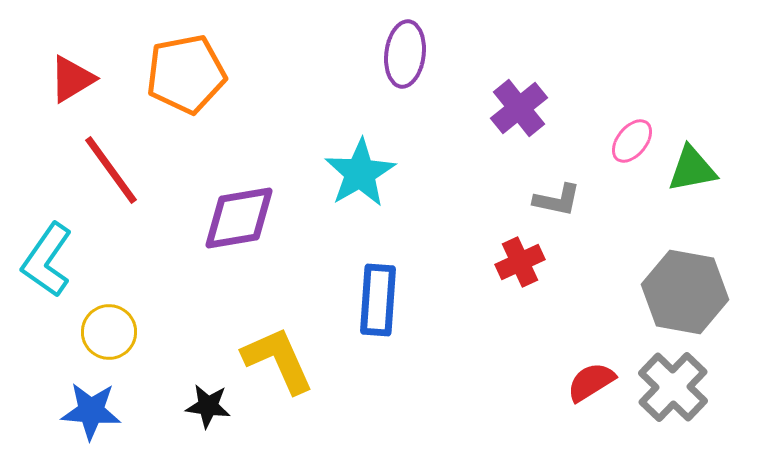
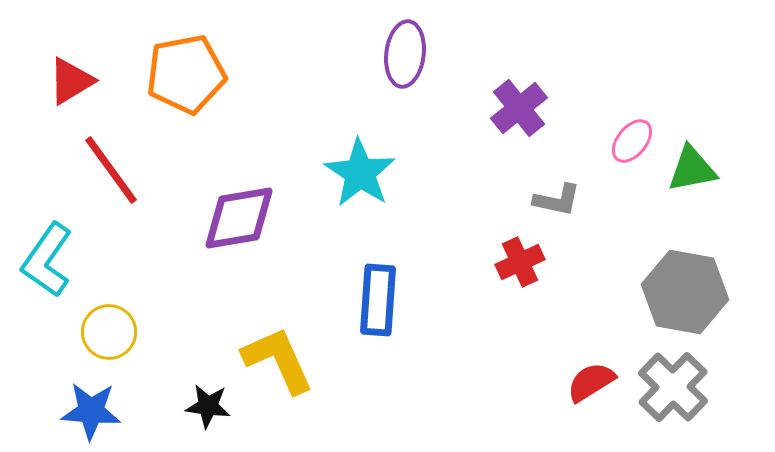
red triangle: moved 1 px left, 2 px down
cyan star: rotated 8 degrees counterclockwise
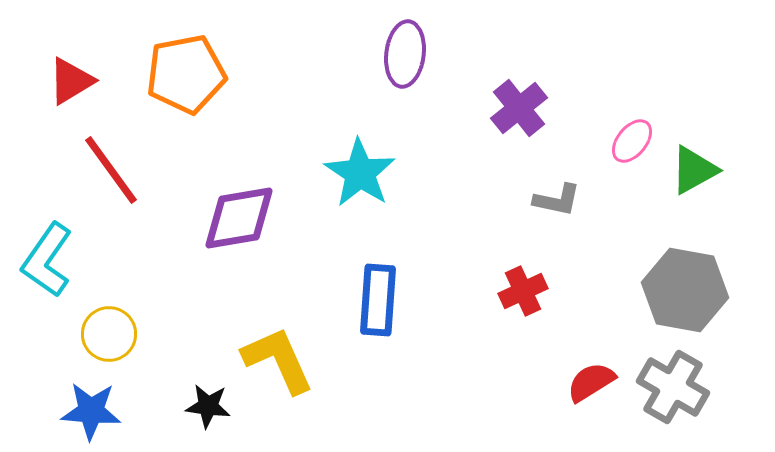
green triangle: moved 2 px right, 1 px down; rotated 18 degrees counterclockwise
red cross: moved 3 px right, 29 px down
gray hexagon: moved 2 px up
yellow circle: moved 2 px down
gray cross: rotated 14 degrees counterclockwise
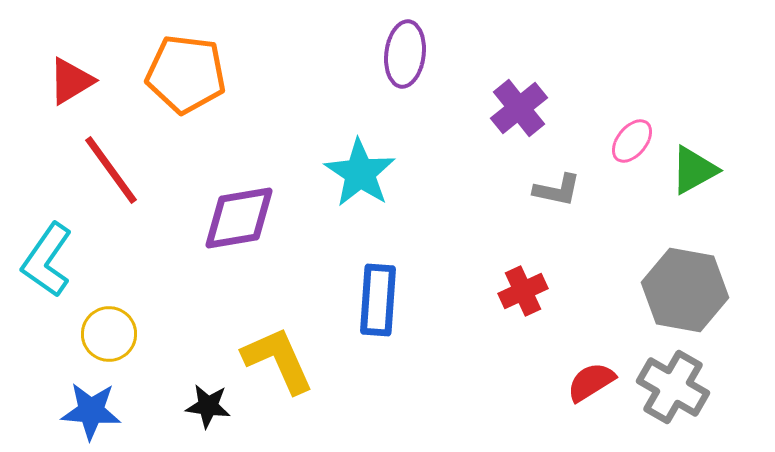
orange pentagon: rotated 18 degrees clockwise
gray L-shape: moved 10 px up
